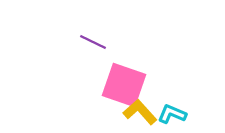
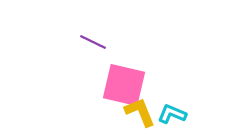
pink square: rotated 6 degrees counterclockwise
yellow L-shape: rotated 20 degrees clockwise
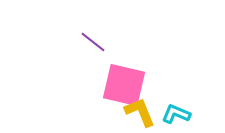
purple line: rotated 12 degrees clockwise
cyan L-shape: moved 4 px right
